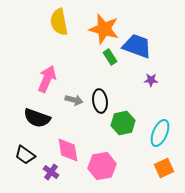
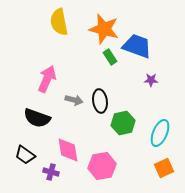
purple cross: rotated 21 degrees counterclockwise
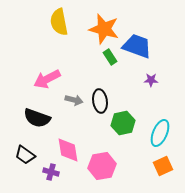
pink arrow: rotated 140 degrees counterclockwise
orange square: moved 1 px left, 2 px up
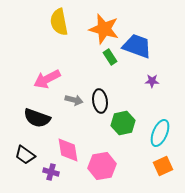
purple star: moved 1 px right, 1 px down
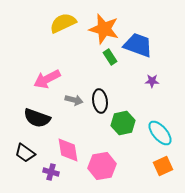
yellow semicircle: moved 4 px right, 1 px down; rotated 76 degrees clockwise
blue trapezoid: moved 1 px right, 1 px up
cyan ellipse: rotated 64 degrees counterclockwise
black trapezoid: moved 2 px up
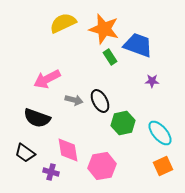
black ellipse: rotated 20 degrees counterclockwise
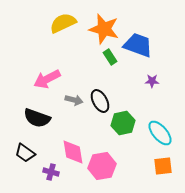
pink diamond: moved 5 px right, 2 px down
orange square: rotated 18 degrees clockwise
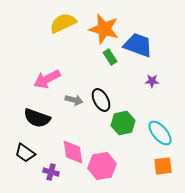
black ellipse: moved 1 px right, 1 px up
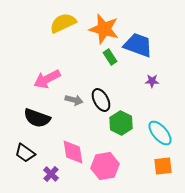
green hexagon: moved 2 px left; rotated 20 degrees counterclockwise
pink hexagon: moved 3 px right
purple cross: moved 2 px down; rotated 28 degrees clockwise
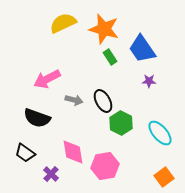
blue trapezoid: moved 4 px right, 4 px down; rotated 144 degrees counterclockwise
purple star: moved 3 px left
black ellipse: moved 2 px right, 1 px down
orange square: moved 1 px right, 11 px down; rotated 30 degrees counterclockwise
